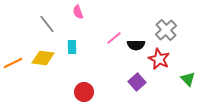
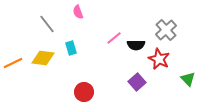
cyan rectangle: moved 1 px left, 1 px down; rotated 16 degrees counterclockwise
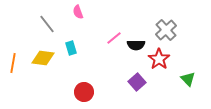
red star: rotated 10 degrees clockwise
orange line: rotated 54 degrees counterclockwise
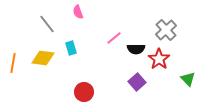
black semicircle: moved 4 px down
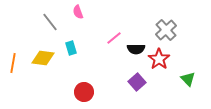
gray line: moved 3 px right, 2 px up
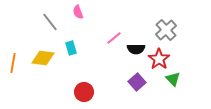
green triangle: moved 15 px left
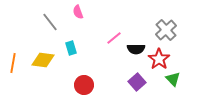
yellow diamond: moved 2 px down
red circle: moved 7 px up
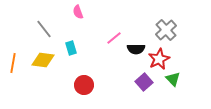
gray line: moved 6 px left, 7 px down
red star: rotated 10 degrees clockwise
purple square: moved 7 px right
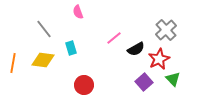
black semicircle: rotated 30 degrees counterclockwise
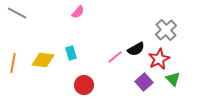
pink semicircle: rotated 120 degrees counterclockwise
gray line: moved 27 px left, 16 px up; rotated 24 degrees counterclockwise
pink line: moved 1 px right, 19 px down
cyan rectangle: moved 5 px down
